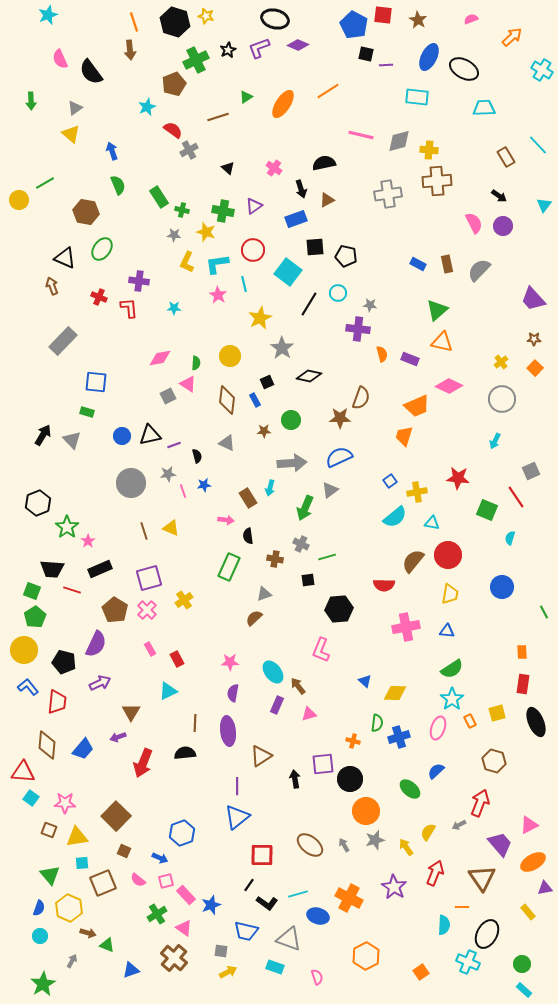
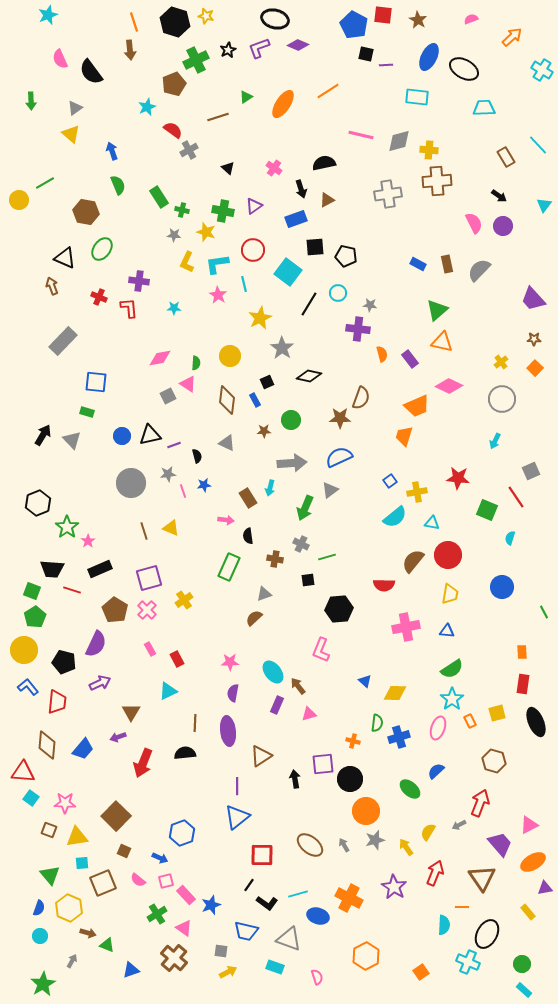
purple rectangle at (410, 359): rotated 30 degrees clockwise
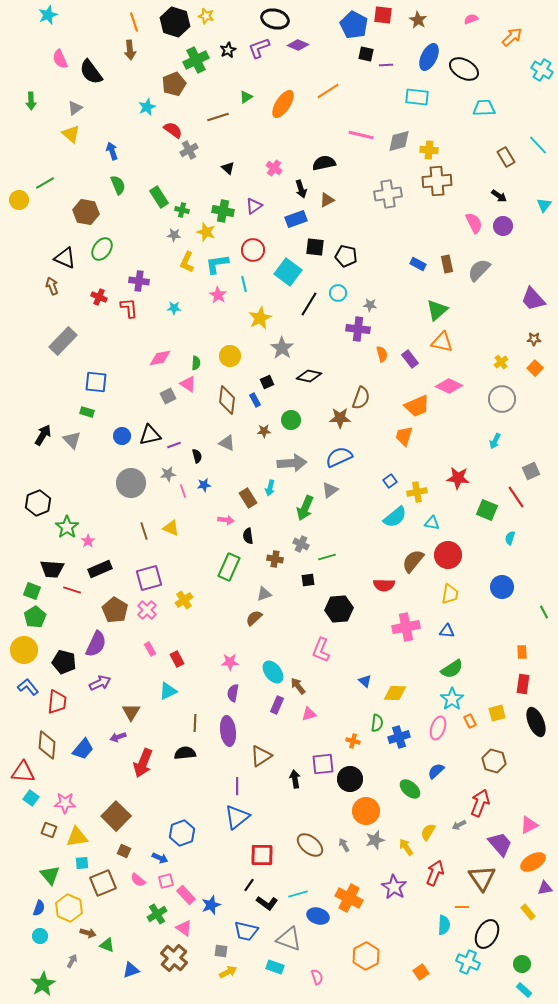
black square at (315, 247): rotated 12 degrees clockwise
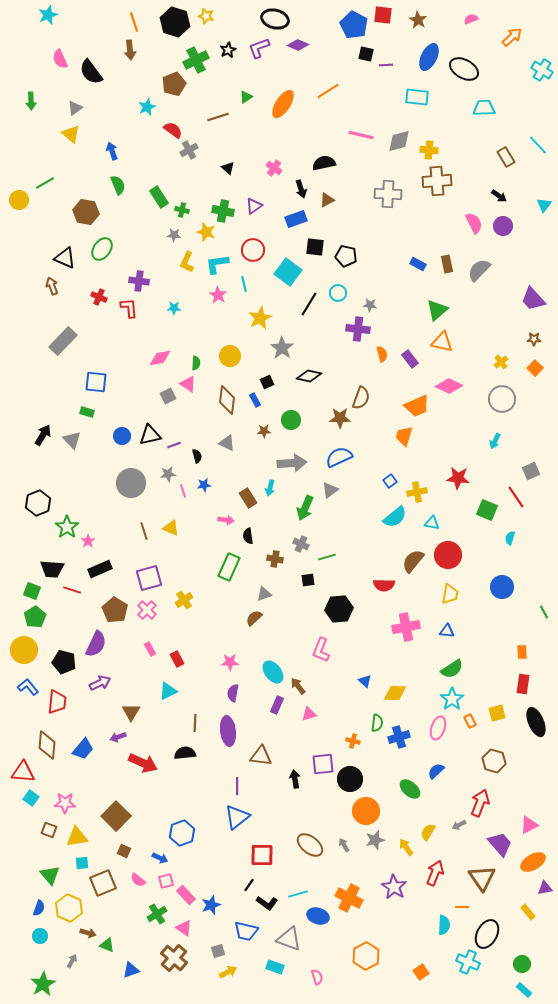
gray cross at (388, 194): rotated 12 degrees clockwise
brown triangle at (261, 756): rotated 40 degrees clockwise
red arrow at (143, 763): rotated 88 degrees counterclockwise
gray square at (221, 951): moved 3 px left; rotated 24 degrees counterclockwise
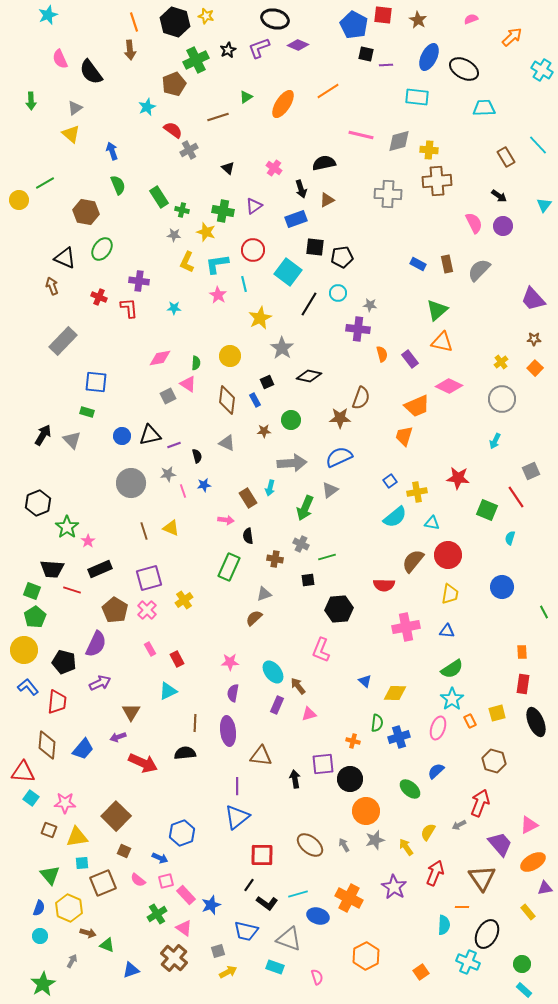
black pentagon at (346, 256): moved 4 px left, 1 px down; rotated 20 degrees counterclockwise
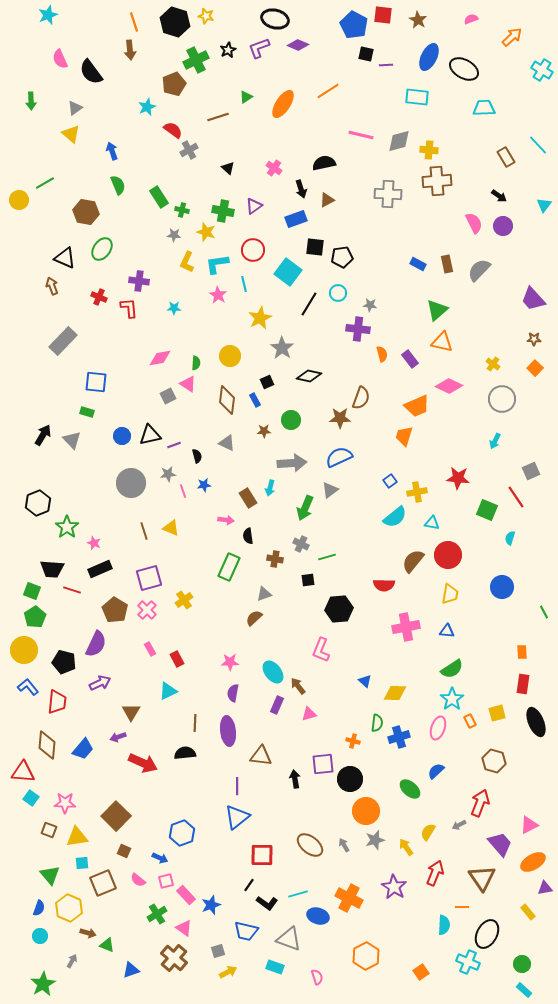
yellow cross at (501, 362): moved 8 px left, 2 px down; rotated 16 degrees counterclockwise
pink star at (88, 541): moved 6 px right, 2 px down; rotated 16 degrees counterclockwise
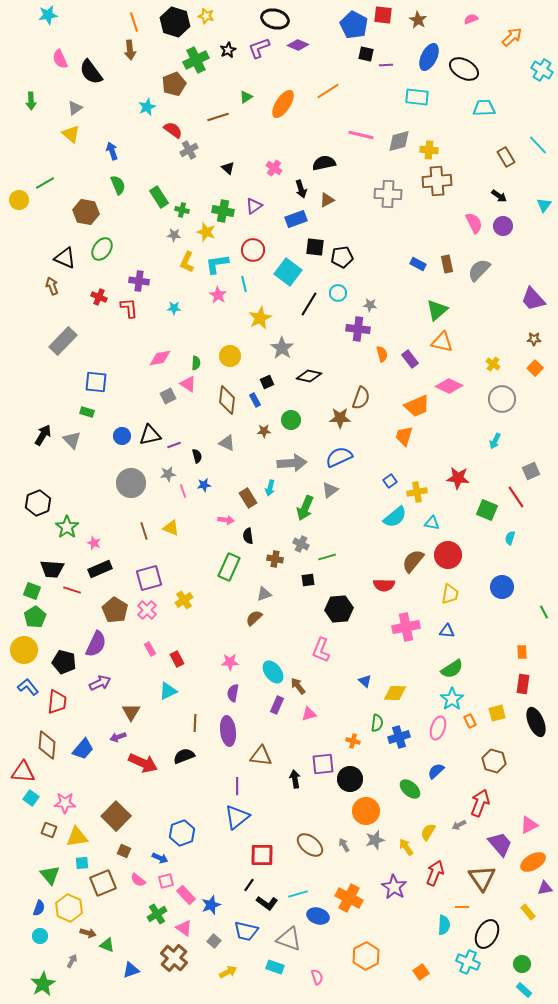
cyan star at (48, 15): rotated 12 degrees clockwise
black semicircle at (185, 753): moved 1 px left, 3 px down; rotated 15 degrees counterclockwise
gray square at (218, 951): moved 4 px left, 10 px up; rotated 32 degrees counterclockwise
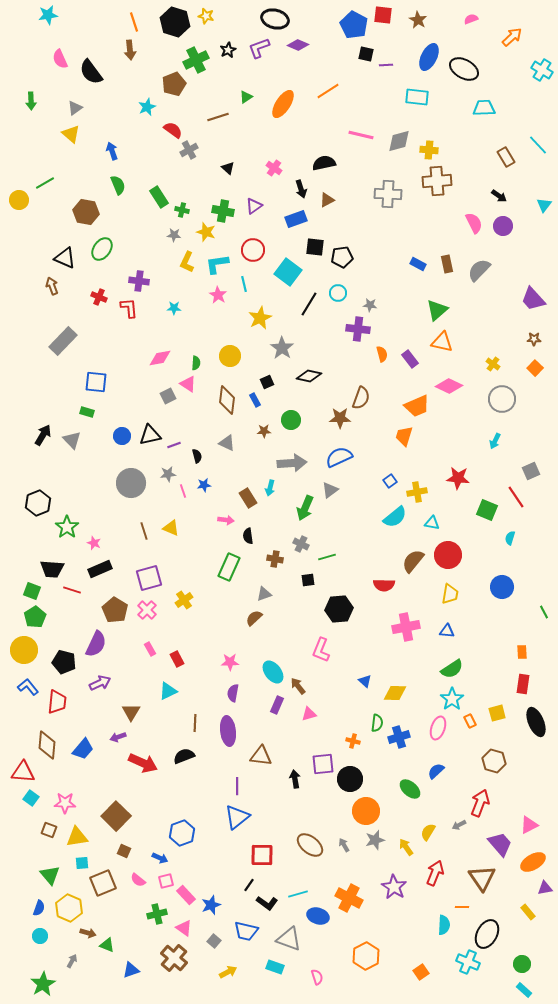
green cross at (157, 914): rotated 18 degrees clockwise
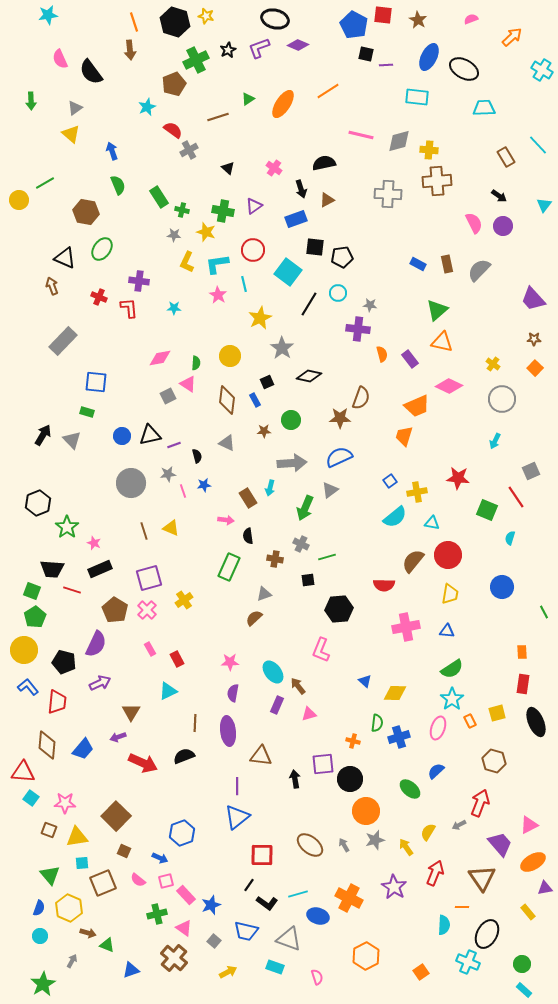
green triangle at (246, 97): moved 2 px right, 2 px down
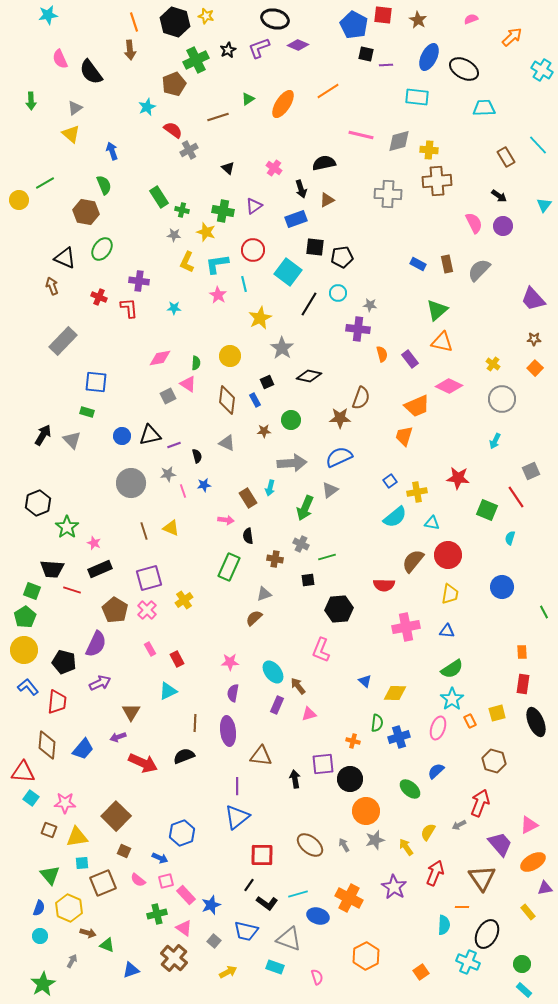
green semicircle at (118, 185): moved 14 px left
green pentagon at (35, 617): moved 10 px left
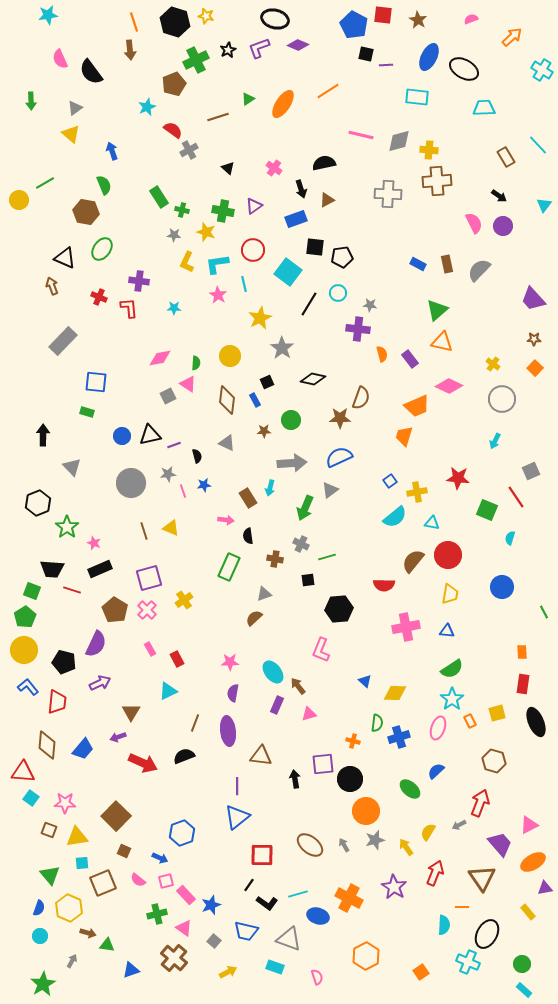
black diamond at (309, 376): moved 4 px right, 3 px down
black arrow at (43, 435): rotated 30 degrees counterclockwise
gray triangle at (72, 440): moved 27 px down
brown line at (195, 723): rotated 18 degrees clockwise
green triangle at (107, 945): rotated 14 degrees counterclockwise
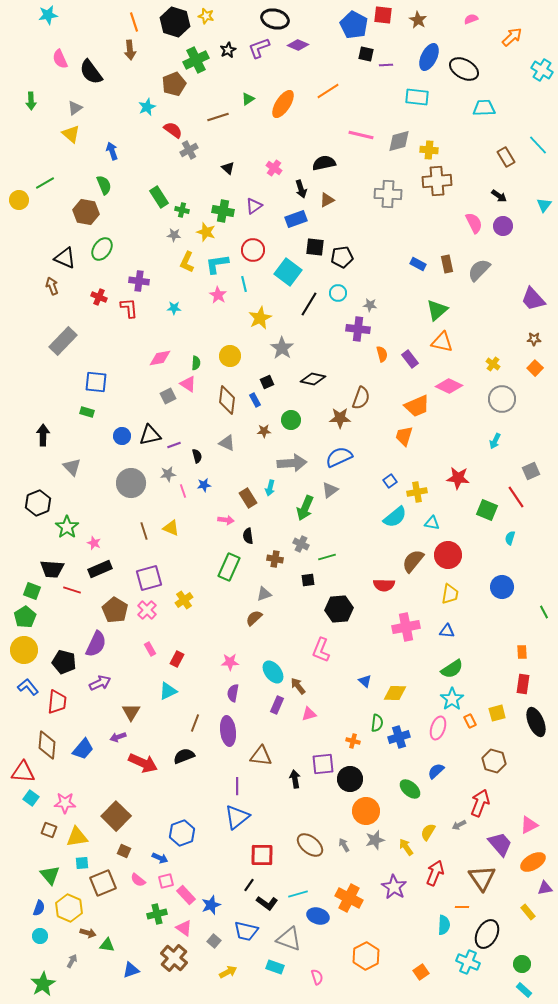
red rectangle at (177, 659): rotated 56 degrees clockwise
